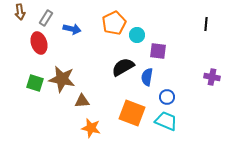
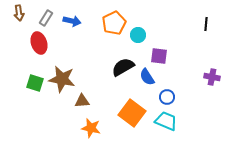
brown arrow: moved 1 px left, 1 px down
blue arrow: moved 8 px up
cyan circle: moved 1 px right
purple square: moved 1 px right, 5 px down
blue semicircle: rotated 42 degrees counterclockwise
orange square: rotated 16 degrees clockwise
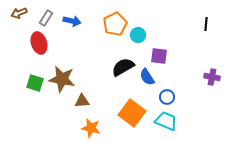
brown arrow: rotated 77 degrees clockwise
orange pentagon: moved 1 px right, 1 px down
